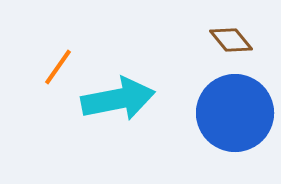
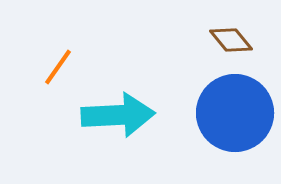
cyan arrow: moved 16 px down; rotated 8 degrees clockwise
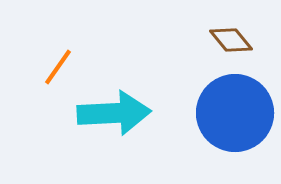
cyan arrow: moved 4 px left, 2 px up
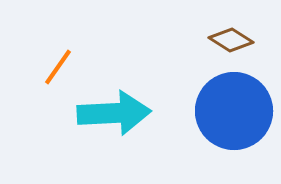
brown diamond: rotated 18 degrees counterclockwise
blue circle: moved 1 px left, 2 px up
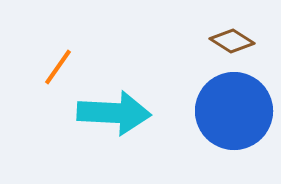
brown diamond: moved 1 px right, 1 px down
cyan arrow: rotated 6 degrees clockwise
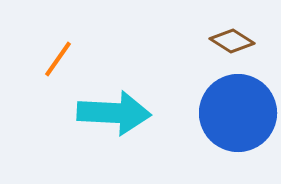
orange line: moved 8 px up
blue circle: moved 4 px right, 2 px down
